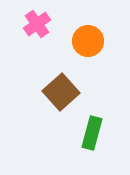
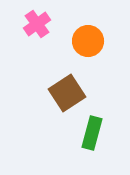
brown square: moved 6 px right, 1 px down; rotated 9 degrees clockwise
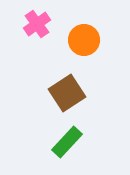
orange circle: moved 4 px left, 1 px up
green rectangle: moved 25 px left, 9 px down; rotated 28 degrees clockwise
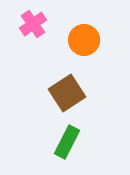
pink cross: moved 4 px left
green rectangle: rotated 16 degrees counterclockwise
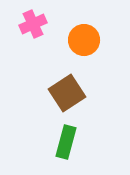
pink cross: rotated 12 degrees clockwise
green rectangle: moved 1 px left; rotated 12 degrees counterclockwise
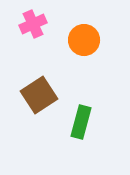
brown square: moved 28 px left, 2 px down
green rectangle: moved 15 px right, 20 px up
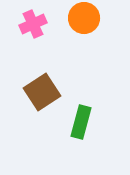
orange circle: moved 22 px up
brown square: moved 3 px right, 3 px up
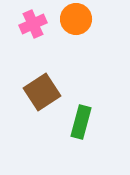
orange circle: moved 8 px left, 1 px down
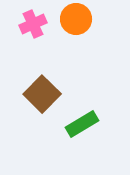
brown square: moved 2 px down; rotated 12 degrees counterclockwise
green rectangle: moved 1 px right, 2 px down; rotated 44 degrees clockwise
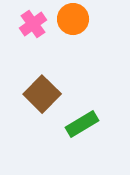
orange circle: moved 3 px left
pink cross: rotated 12 degrees counterclockwise
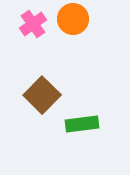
brown square: moved 1 px down
green rectangle: rotated 24 degrees clockwise
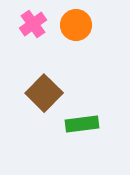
orange circle: moved 3 px right, 6 px down
brown square: moved 2 px right, 2 px up
